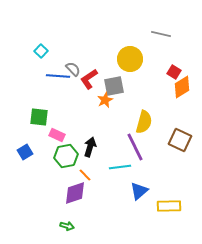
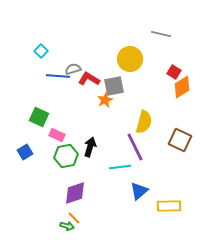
gray semicircle: rotated 63 degrees counterclockwise
red L-shape: rotated 65 degrees clockwise
green square: rotated 18 degrees clockwise
orange line: moved 11 px left, 43 px down
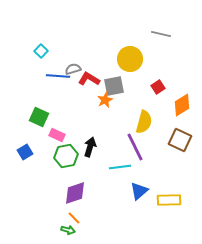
red square: moved 16 px left, 15 px down; rotated 24 degrees clockwise
orange diamond: moved 18 px down
yellow rectangle: moved 6 px up
green arrow: moved 1 px right, 4 px down
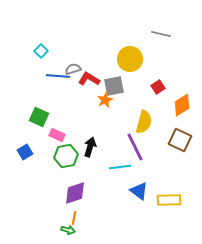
blue triangle: rotated 42 degrees counterclockwise
orange line: rotated 56 degrees clockwise
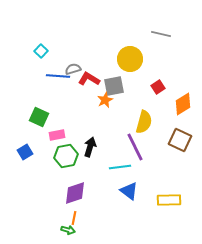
orange diamond: moved 1 px right, 1 px up
pink rectangle: rotated 35 degrees counterclockwise
blue triangle: moved 10 px left
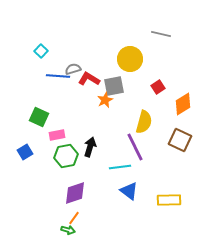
orange line: rotated 24 degrees clockwise
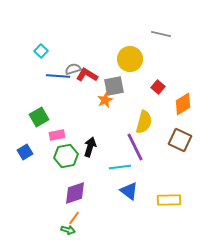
red L-shape: moved 2 px left, 4 px up
red square: rotated 16 degrees counterclockwise
green square: rotated 36 degrees clockwise
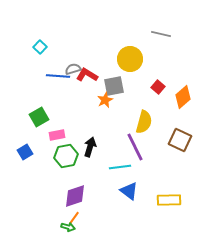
cyan square: moved 1 px left, 4 px up
orange diamond: moved 7 px up; rotated 10 degrees counterclockwise
purple diamond: moved 3 px down
green arrow: moved 3 px up
